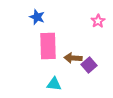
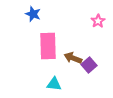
blue star: moved 4 px left, 3 px up
brown arrow: rotated 18 degrees clockwise
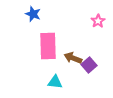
cyan triangle: moved 1 px right, 2 px up
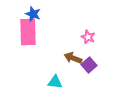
pink star: moved 10 px left, 16 px down; rotated 16 degrees counterclockwise
pink rectangle: moved 20 px left, 14 px up
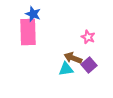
cyan triangle: moved 11 px right, 13 px up; rotated 14 degrees counterclockwise
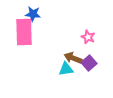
blue star: rotated 14 degrees counterclockwise
pink rectangle: moved 4 px left
purple square: moved 2 px up
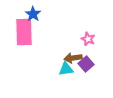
blue star: rotated 28 degrees clockwise
pink star: moved 2 px down
brown arrow: rotated 30 degrees counterclockwise
purple square: moved 3 px left, 1 px down
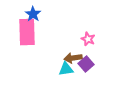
pink rectangle: moved 3 px right
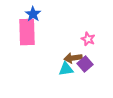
purple square: moved 1 px left
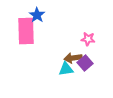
blue star: moved 4 px right, 1 px down
pink rectangle: moved 1 px left, 1 px up
pink star: rotated 16 degrees counterclockwise
purple square: moved 1 px up
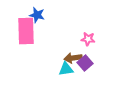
blue star: rotated 21 degrees counterclockwise
